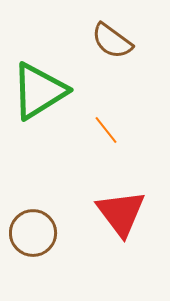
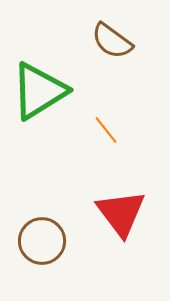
brown circle: moved 9 px right, 8 px down
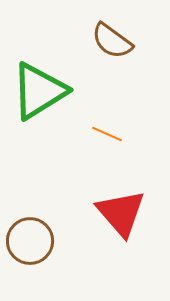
orange line: moved 1 px right, 4 px down; rotated 28 degrees counterclockwise
red triangle: rotated 4 degrees counterclockwise
brown circle: moved 12 px left
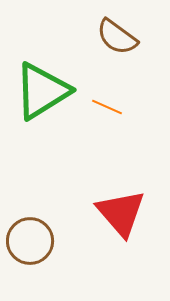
brown semicircle: moved 5 px right, 4 px up
green triangle: moved 3 px right
orange line: moved 27 px up
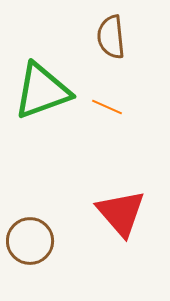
brown semicircle: moved 6 px left; rotated 48 degrees clockwise
green triangle: rotated 12 degrees clockwise
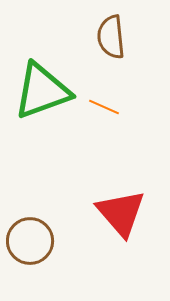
orange line: moved 3 px left
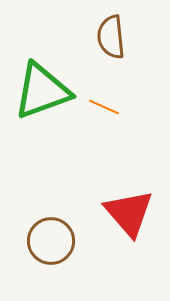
red triangle: moved 8 px right
brown circle: moved 21 px right
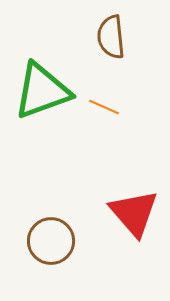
red triangle: moved 5 px right
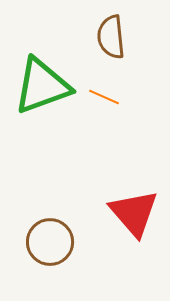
green triangle: moved 5 px up
orange line: moved 10 px up
brown circle: moved 1 px left, 1 px down
